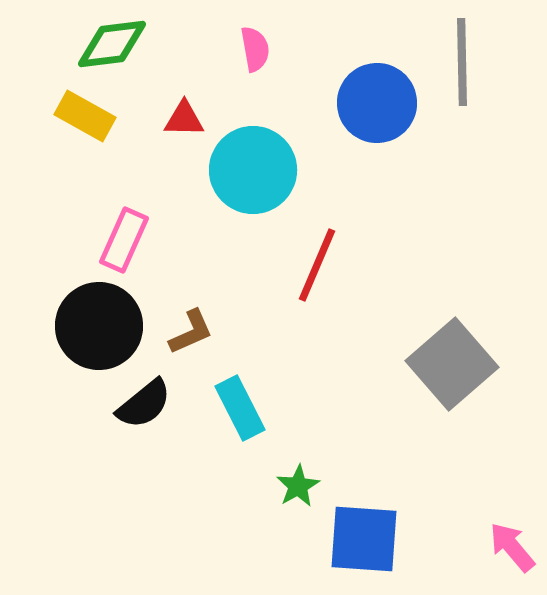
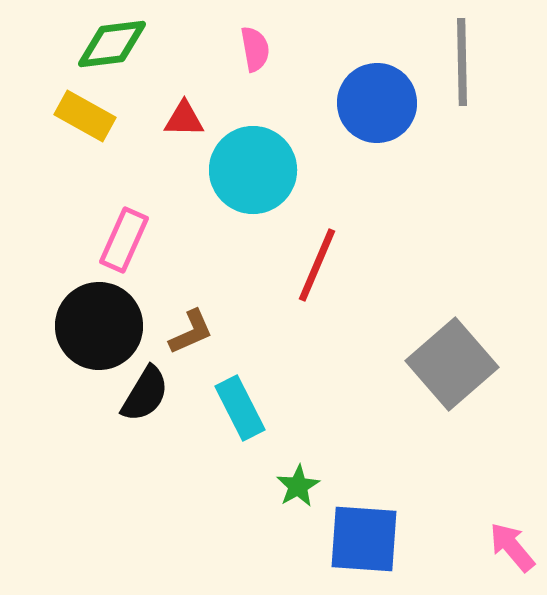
black semicircle: moved 1 px right, 10 px up; rotated 20 degrees counterclockwise
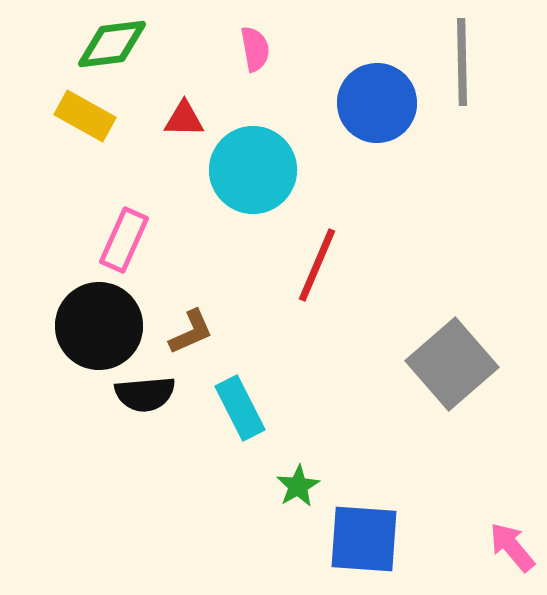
black semicircle: rotated 54 degrees clockwise
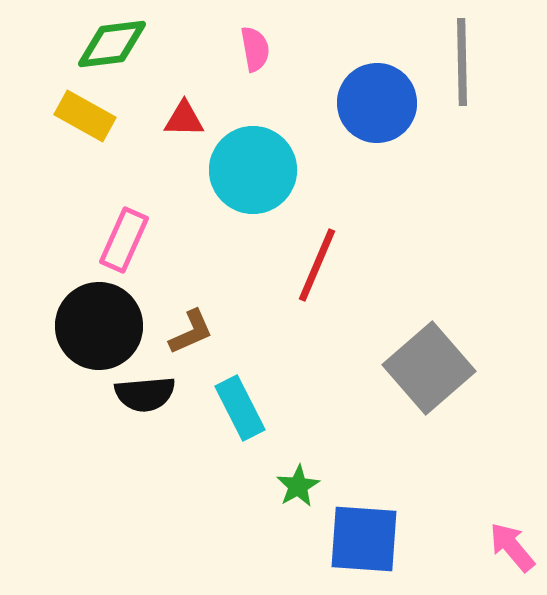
gray square: moved 23 px left, 4 px down
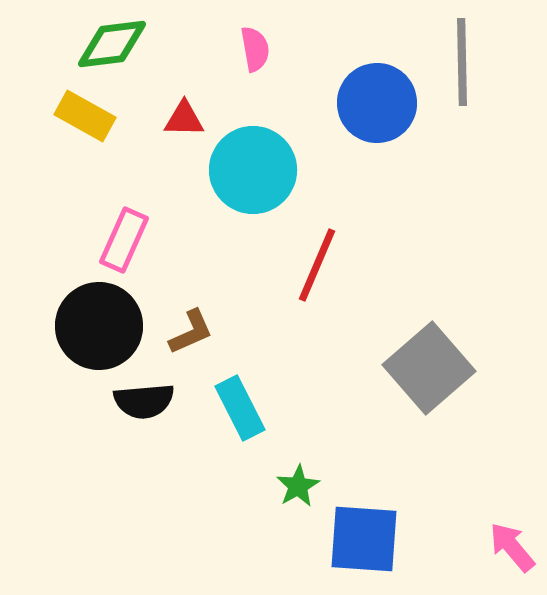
black semicircle: moved 1 px left, 7 px down
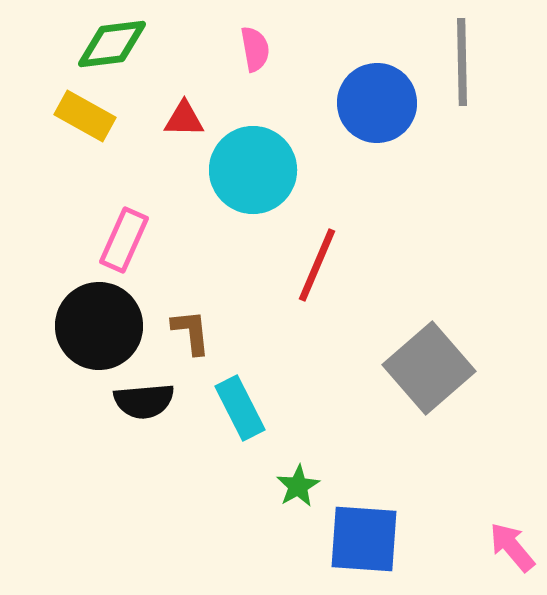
brown L-shape: rotated 72 degrees counterclockwise
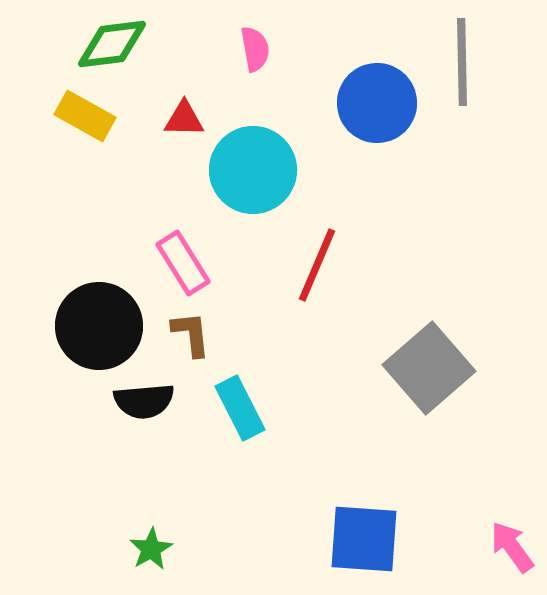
pink rectangle: moved 59 px right, 23 px down; rotated 56 degrees counterclockwise
brown L-shape: moved 2 px down
green star: moved 147 px left, 63 px down
pink arrow: rotated 4 degrees clockwise
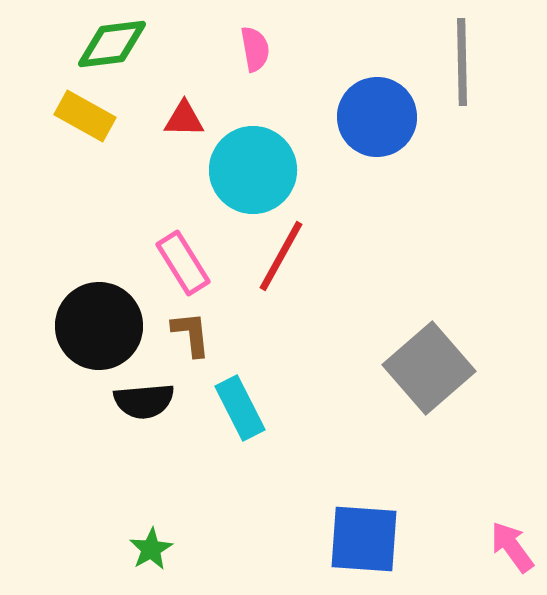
blue circle: moved 14 px down
red line: moved 36 px left, 9 px up; rotated 6 degrees clockwise
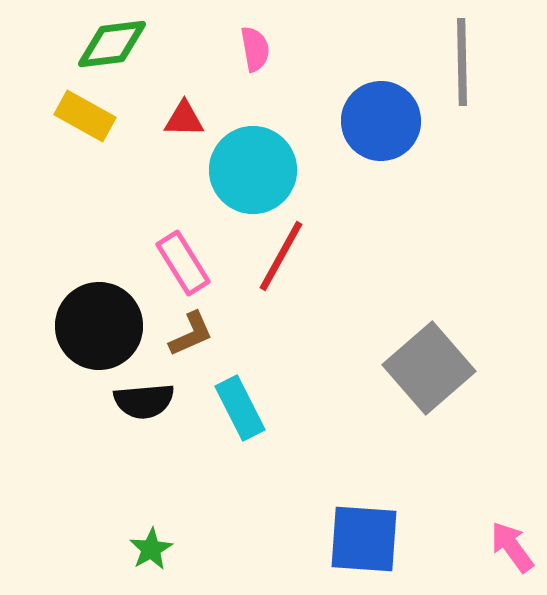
blue circle: moved 4 px right, 4 px down
brown L-shape: rotated 72 degrees clockwise
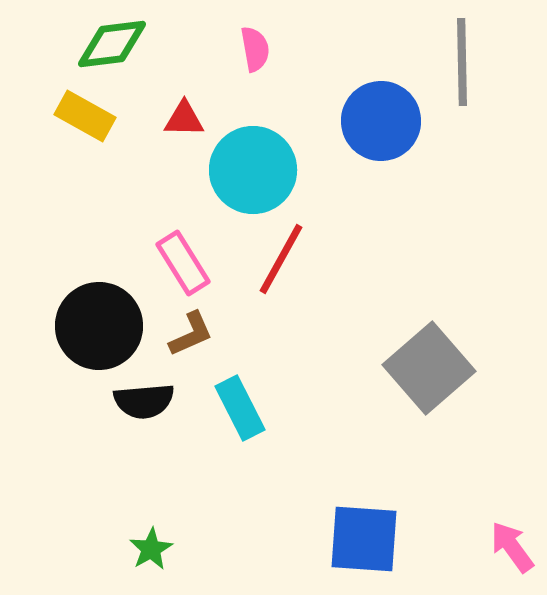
red line: moved 3 px down
